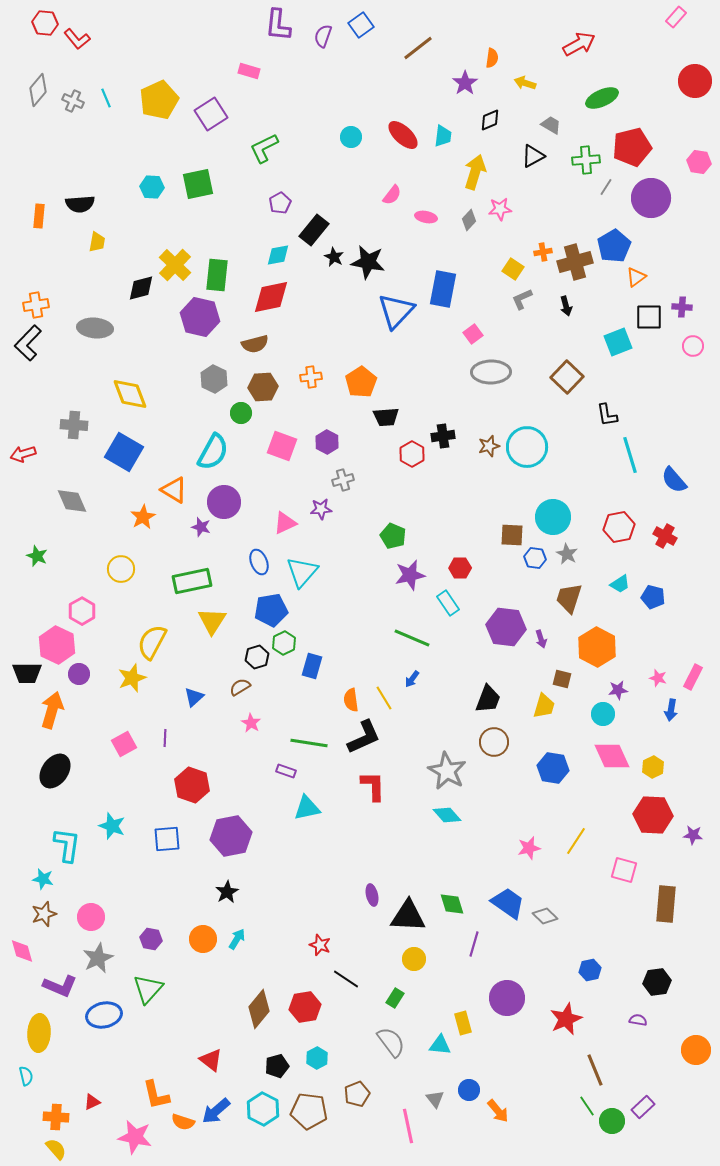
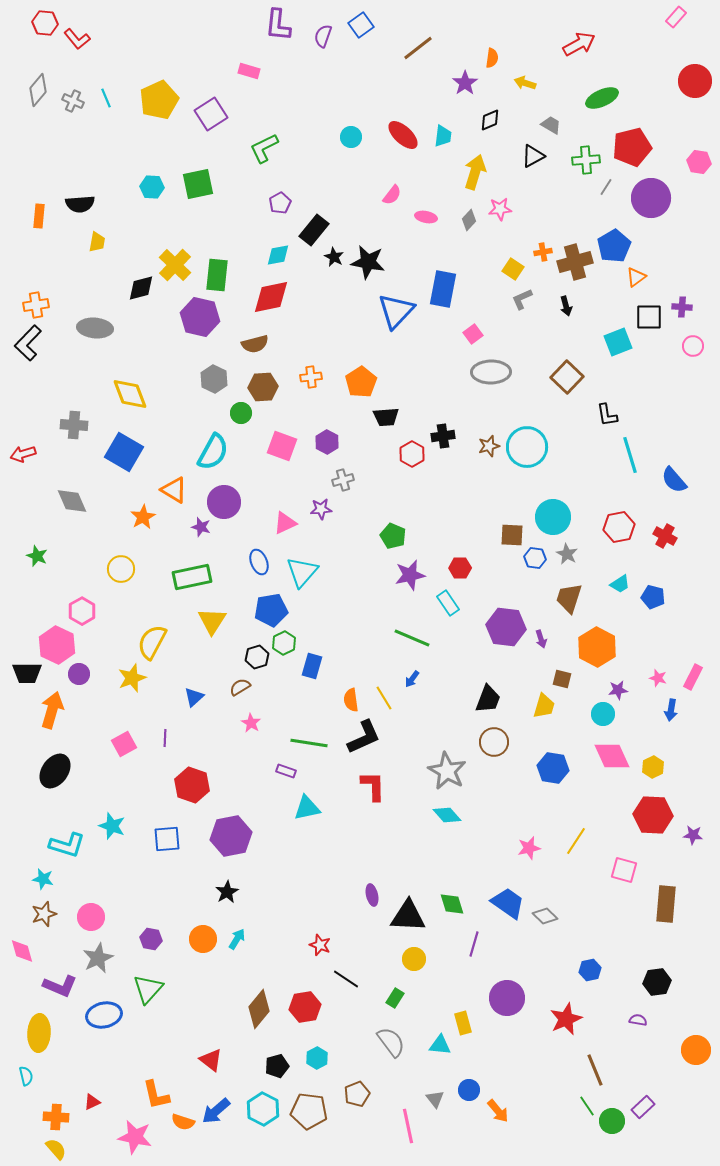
green rectangle at (192, 581): moved 4 px up
cyan L-shape at (67, 845): rotated 99 degrees clockwise
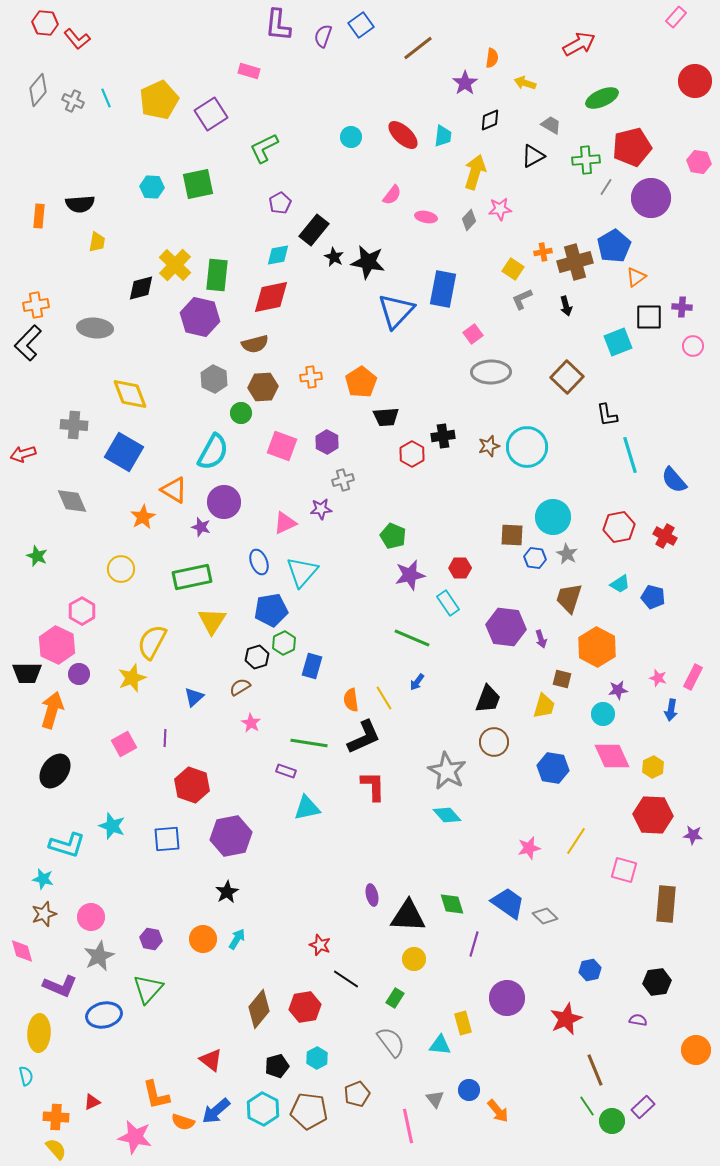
blue arrow at (412, 679): moved 5 px right, 3 px down
gray star at (98, 958): moved 1 px right, 2 px up
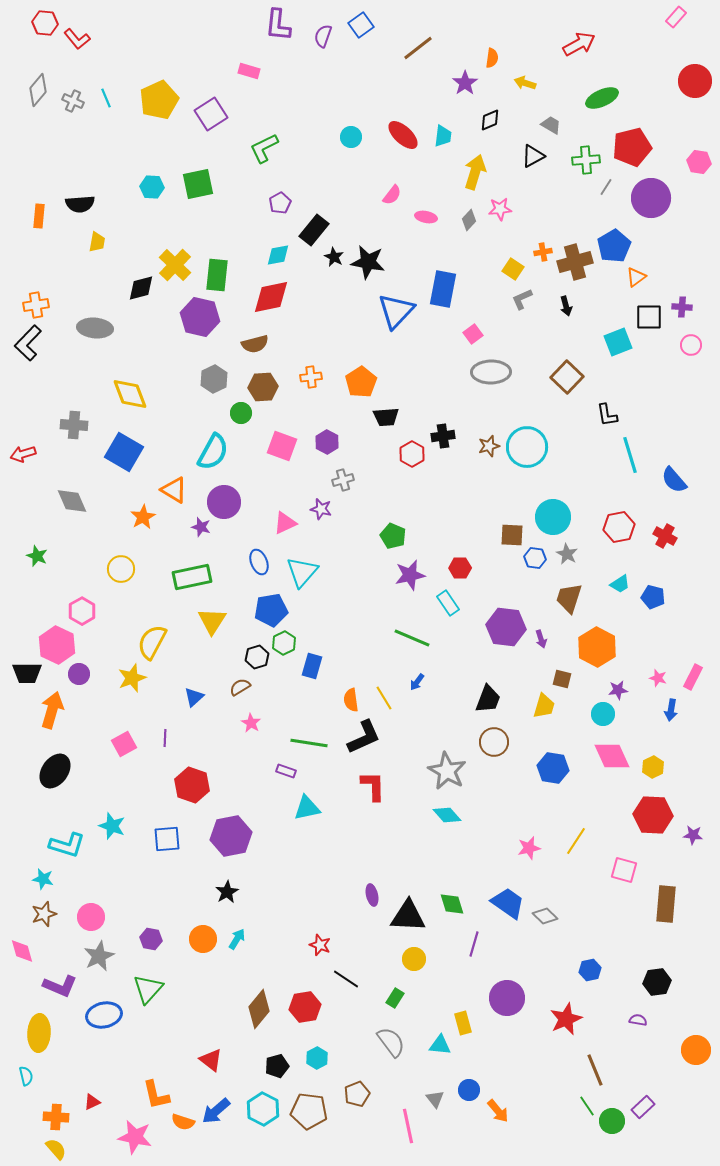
pink circle at (693, 346): moved 2 px left, 1 px up
gray hexagon at (214, 379): rotated 8 degrees clockwise
purple star at (321, 509): rotated 20 degrees clockwise
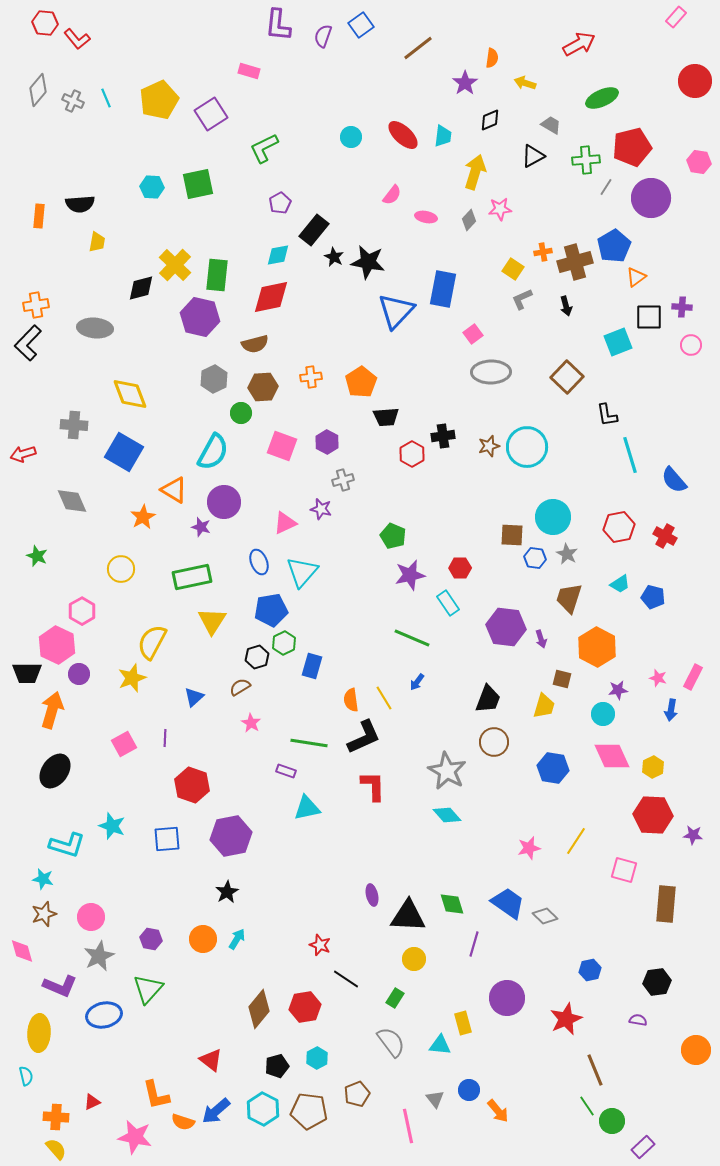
purple rectangle at (643, 1107): moved 40 px down
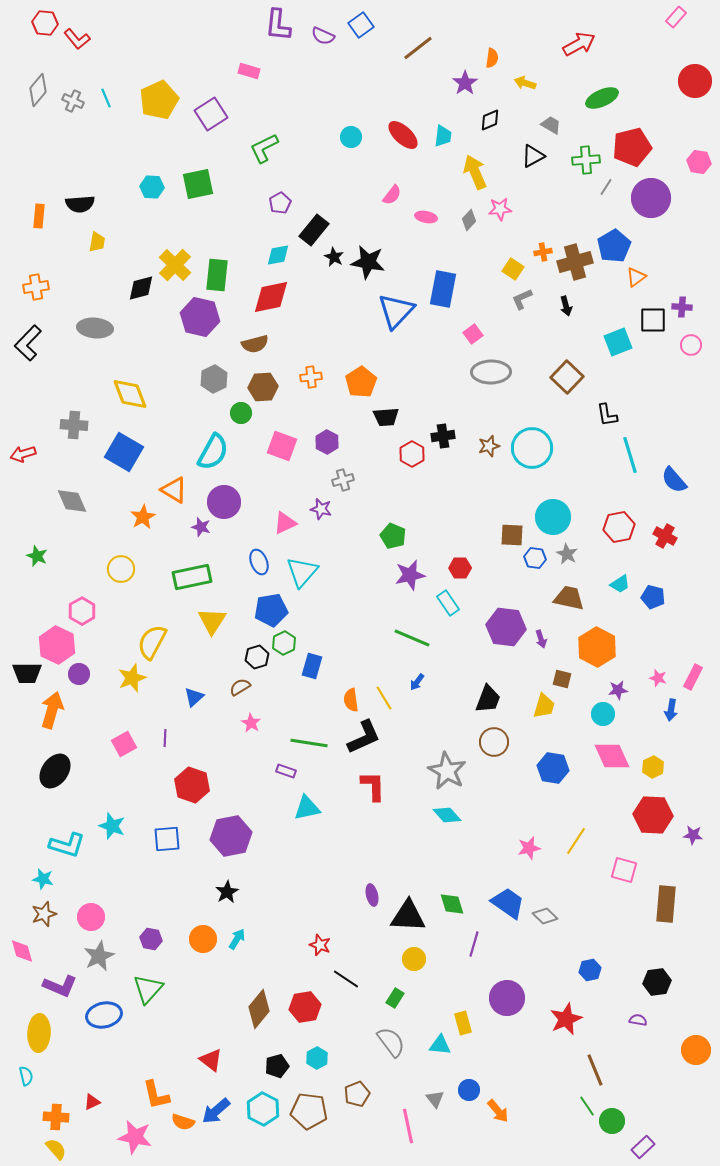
purple semicircle at (323, 36): rotated 85 degrees counterclockwise
yellow arrow at (475, 172): rotated 40 degrees counterclockwise
orange cross at (36, 305): moved 18 px up
black square at (649, 317): moved 4 px right, 3 px down
cyan circle at (527, 447): moved 5 px right, 1 px down
brown trapezoid at (569, 598): rotated 84 degrees clockwise
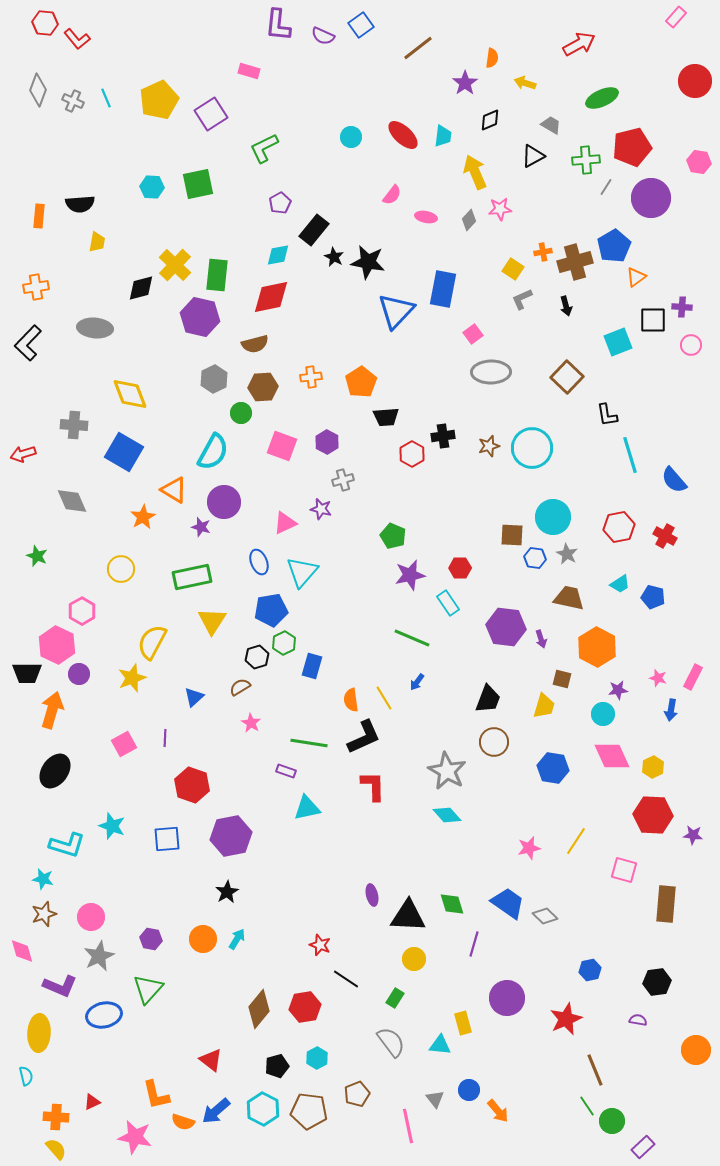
gray diamond at (38, 90): rotated 20 degrees counterclockwise
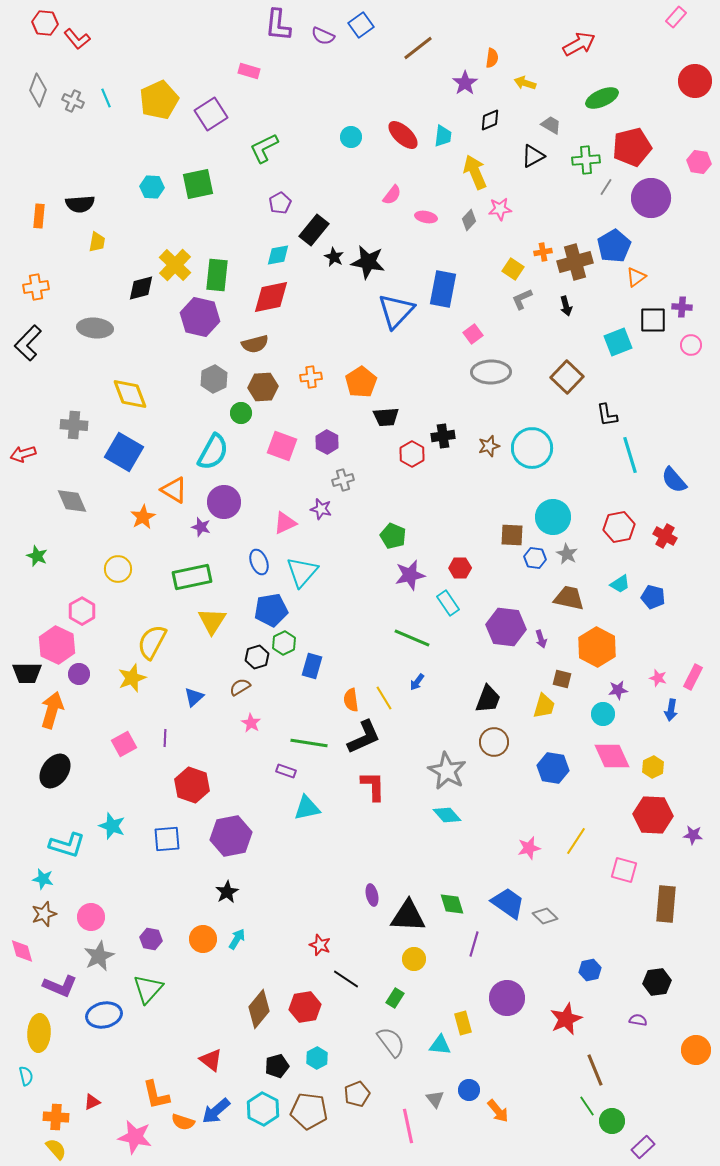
yellow circle at (121, 569): moved 3 px left
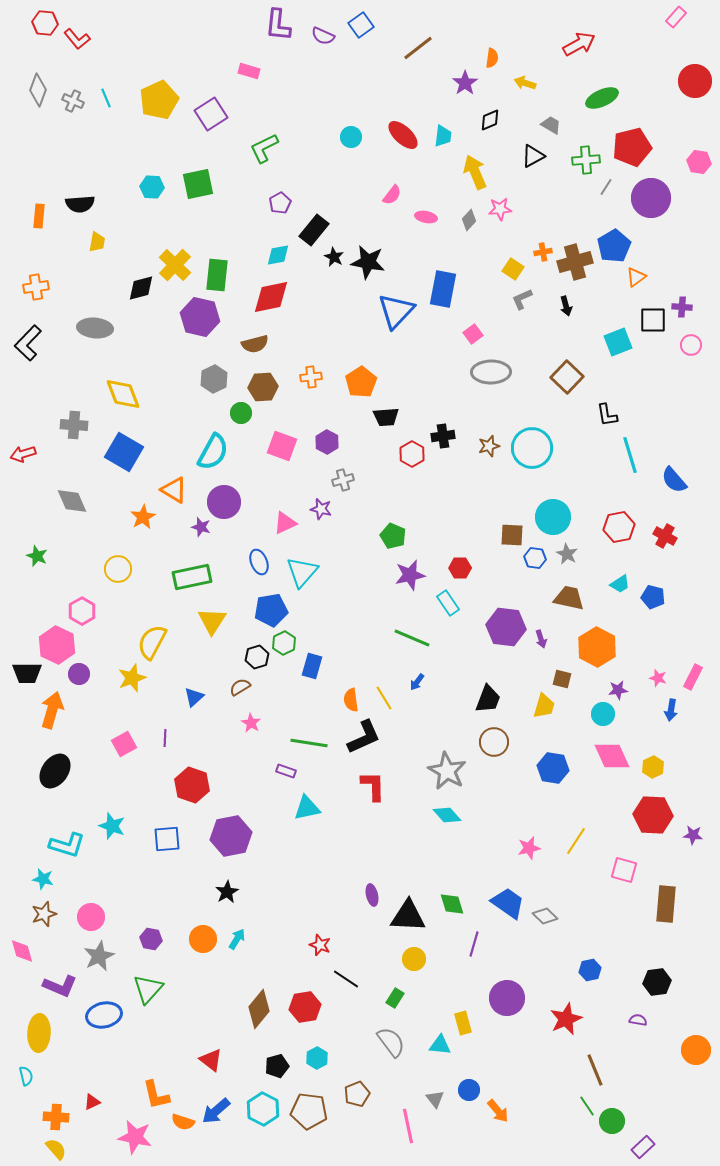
yellow diamond at (130, 394): moved 7 px left
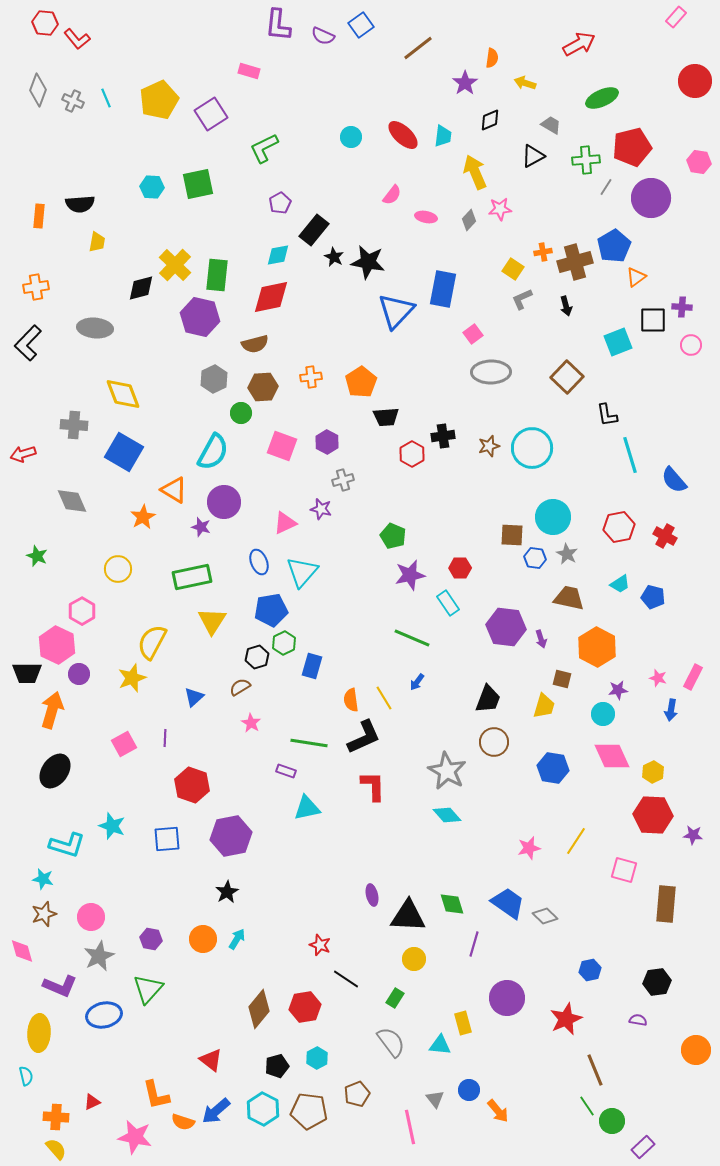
yellow hexagon at (653, 767): moved 5 px down
pink line at (408, 1126): moved 2 px right, 1 px down
